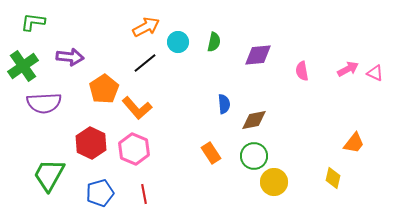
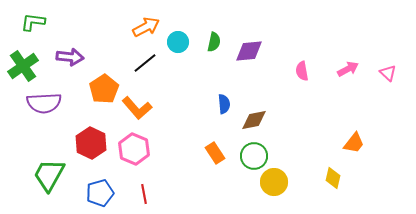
purple diamond: moved 9 px left, 4 px up
pink triangle: moved 13 px right; rotated 18 degrees clockwise
orange rectangle: moved 4 px right
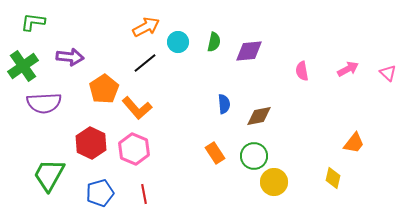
brown diamond: moved 5 px right, 4 px up
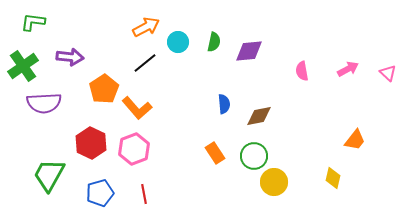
orange trapezoid: moved 1 px right, 3 px up
pink hexagon: rotated 16 degrees clockwise
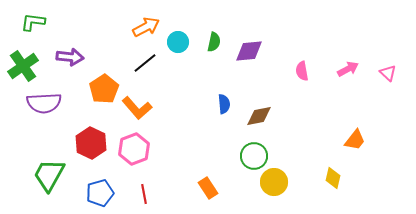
orange rectangle: moved 7 px left, 35 px down
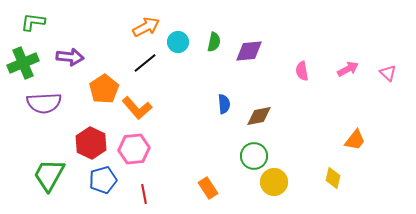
green cross: moved 3 px up; rotated 12 degrees clockwise
pink hexagon: rotated 16 degrees clockwise
blue pentagon: moved 3 px right, 13 px up
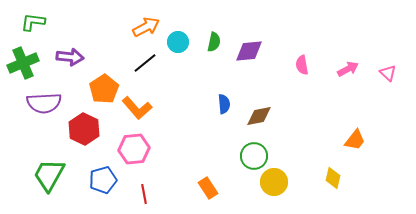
pink semicircle: moved 6 px up
red hexagon: moved 7 px left, 14 px up
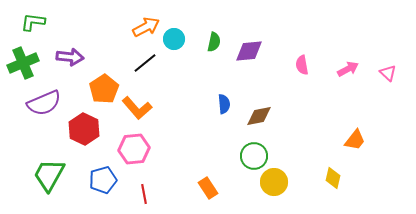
cyan circle: moved 4 px left, 3 px up
purple semicircle: rotated 20 degrees counterclockwise
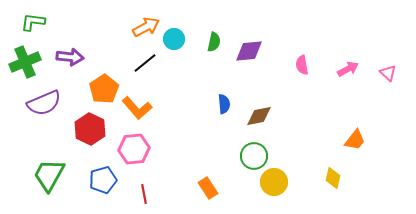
green cross: moved 2 px right, 1 px up
red hexagon: moved 6 px right
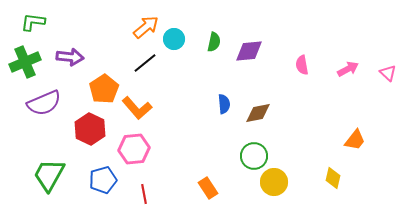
orange arrow: rotated 12 degrees counterclockwise
brown diamond: moved 1 px left, 3 px up
